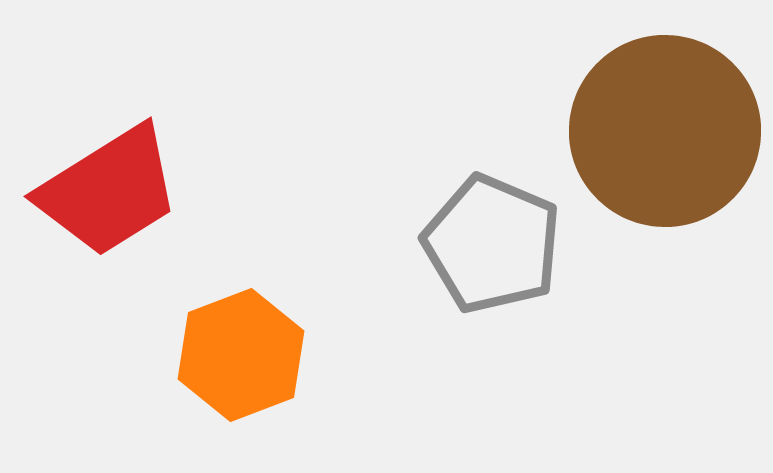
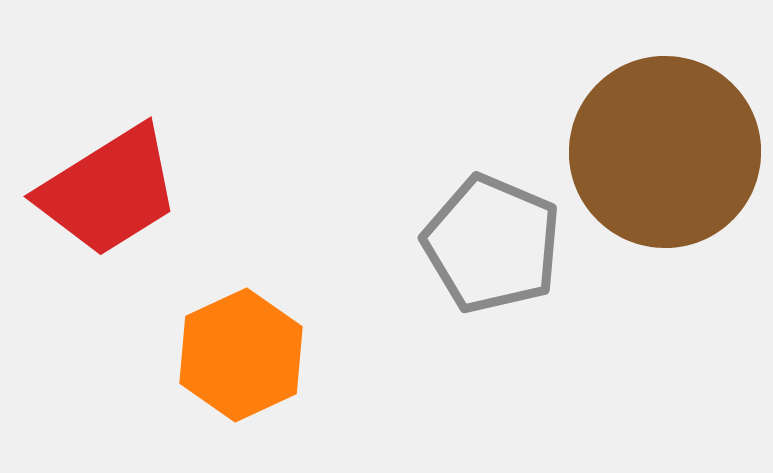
brown circle: moved 21 px down
orange hexagon: rotated 4 degrees counterclockwise
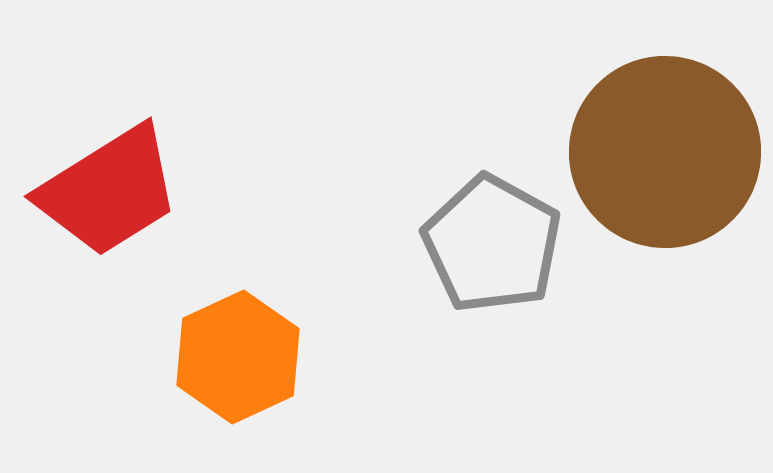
gray pentagon: rotated 6 degrees clockwise
orange hexagon: moved 3 px left, 2 px down
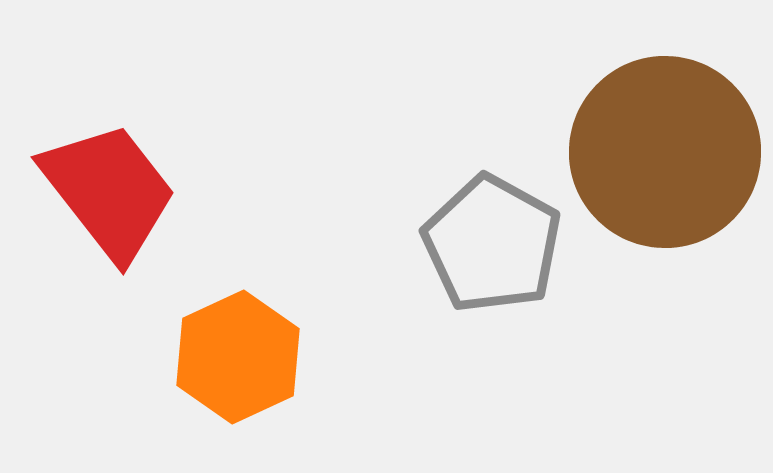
red trapezoid: rotated 96 degrees counterclockwise
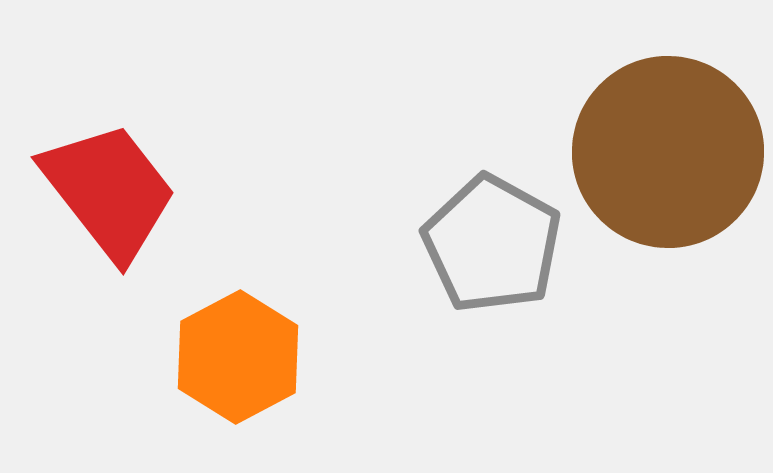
brown circle: moved 3 px right
orange hexagon: rotated 3 degrees counterclockwise
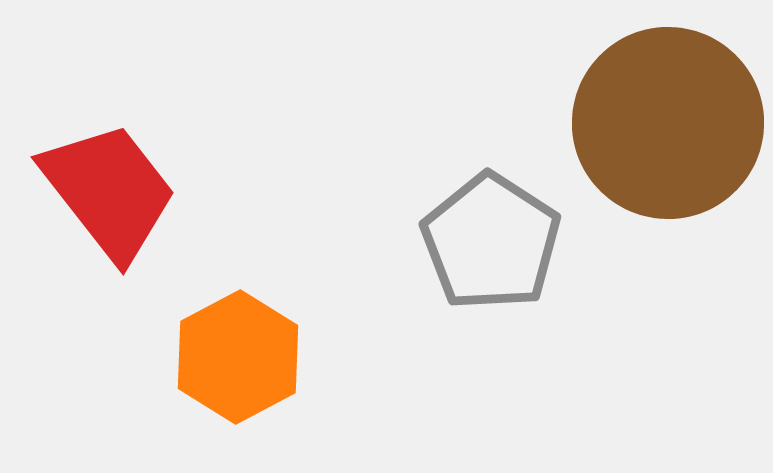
brown circle: moved 29 px up
gray pentagon: moved 1 px left, 2 px up; rotated 4 degrees clockwise
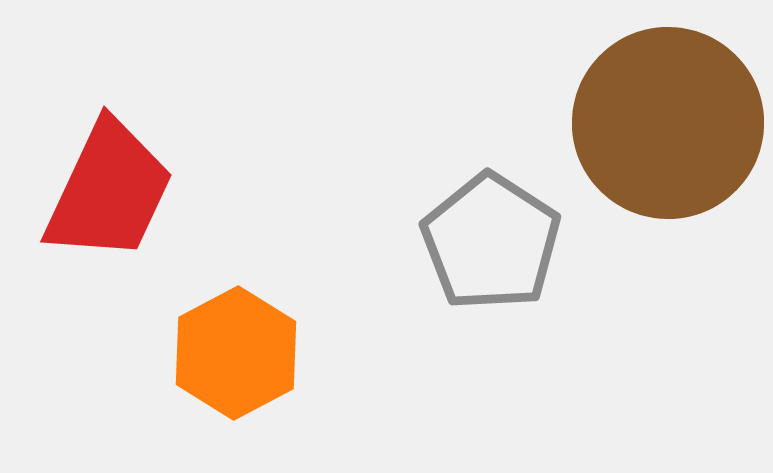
red trapezoid: rotated 63 degrees clockwise
orange hexagon: moved 2 px left, 4 px up
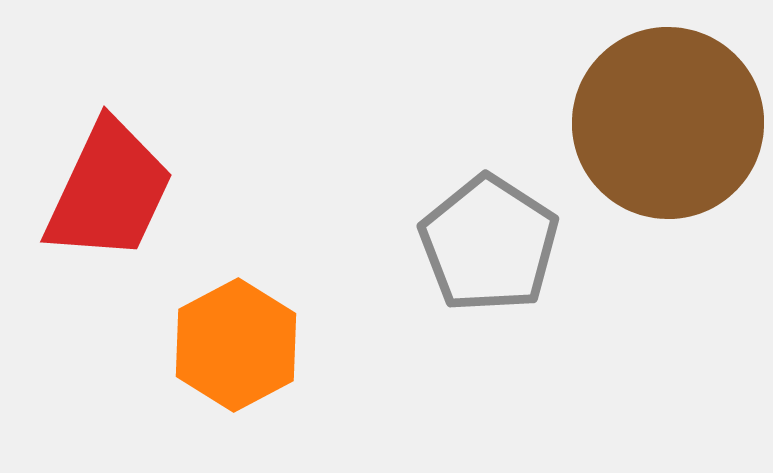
gray pentagon: moved 2 px left, 2 px down
orange hexagon: moved 8 px up
